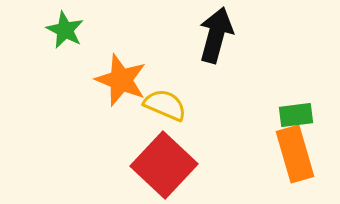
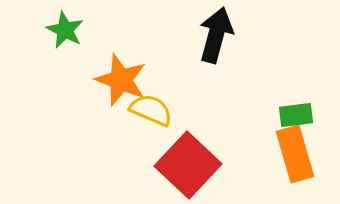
yellow semicircle: moved 14 px left, 5 px down
red square: moved 24 px right
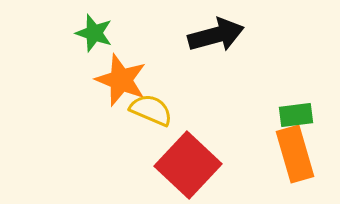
green star: moved 29 px right, 3 px down; rotated 9 degrees counterclockwise
black arrow: rotated 60 degrees clockwise
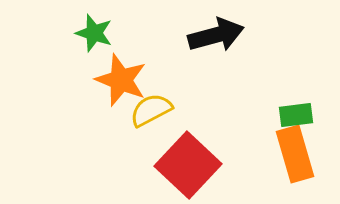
yellow semicircle: rotated 51 degrees counterclockwise
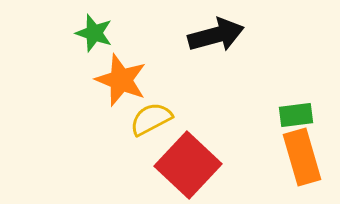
yellow semicircle: moved 9 px down
orange rectangle: moved 7 px right, 3 px down
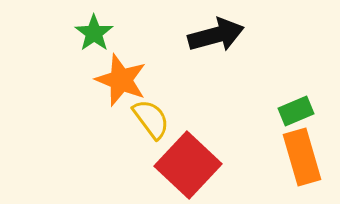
green star: rotated 18 degrees clockwise
green rectangle: moved 4 px up; rotated 16 degrees counterclockwise
yellow semicircle: rotated 81 degrees clockwise
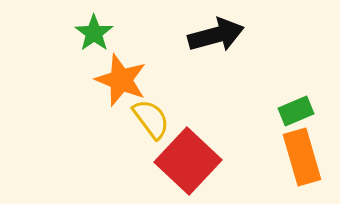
red square: moved 4 px up
